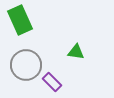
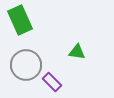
green triangle: moved 1 px right
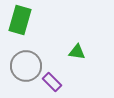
green rectangle: rotated 40 degrees clockwise
gray circle: moved 1 px down
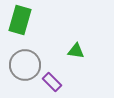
green triangle: moved 1 px left, 1 px up
gray circle: moved 1 px left, 1 px up
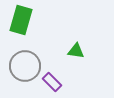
green rectangle: moved 1 px right
gray circle: moved 1 px down
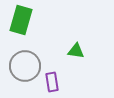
purple rectangle: rotated 36 degrees clockwise
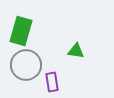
green rectangle: moved 11 px down
gray circle: moved 1 px right, 1 px up
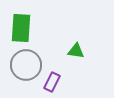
green rectangle: moved 3 px up; rotated 12 degrees counterclockwise
purple rectangle: rotated 36 degrees clockwise
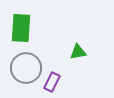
green triangle: moved 2 px right, 1 px down; rotated 18 degrees counterclockwise
gray circle: moved 3 px down
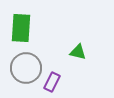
green triangle: rotated 24 degrees clockwise
